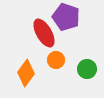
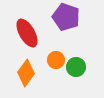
red ellipse: moved 17 px left
green circle: moved 11 px left, 2 px up
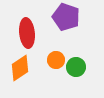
red ellipse: rotated 24 degrees clockwise
orange diamond: moved 6 px left, 5 px up; rotated 20 degrees clockwise
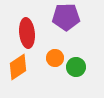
purple pentagon: rotated 20 degrees counterclockwise
orange circle: moved 1 px left, 2 px up
orange diamond: moved 2 px left, 1 px up
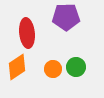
orange circle: moved 2 px left, 11 px down
orange diamond: moved 1 px left
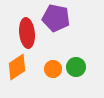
purple pentagon: moved 10 px left, 1 px down; rotated 12 degrees clockwise
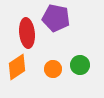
green circle: moved 4 px right, 2 px up
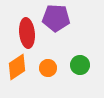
purple pentagon: rotated 8 degrees counterclockwise
orange circle: moved 5 px left, 1 px up
